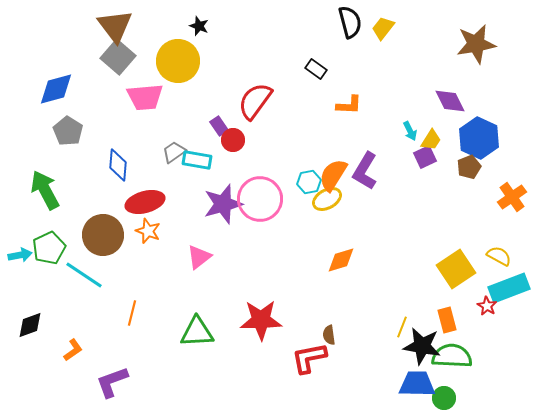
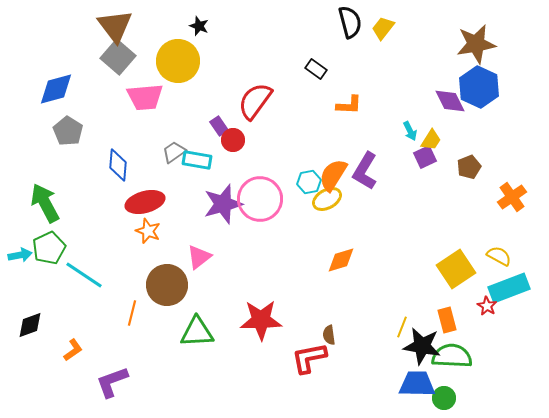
blue hexagon at (479, 138): moved 51 px up
green arrow at (45, 190): moved 13 px down
brown circle at (103, 235): moved 64 px right, 50 px down
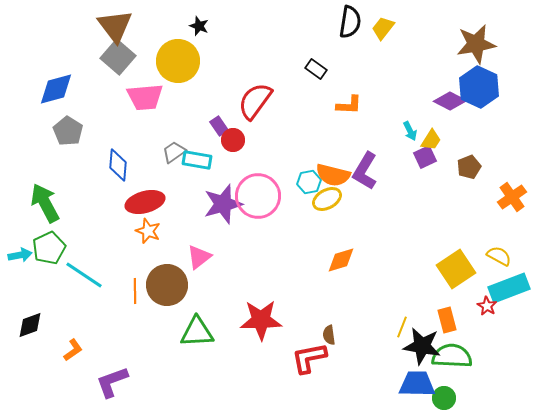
black semicircle at (350, 22): rotated 24 degrees clockwise
purple diamond at (450, 101): rotated 36 degrees counterclockwise
orange semicircle at (333, 175): rotated 108 degrees counterclockwise
pink circle at (260, 199): moved 2 px left, 3 px up
orange line at (132, 313): moved 3 px right, 22 px up; rotated 15 degrees counterclockwise
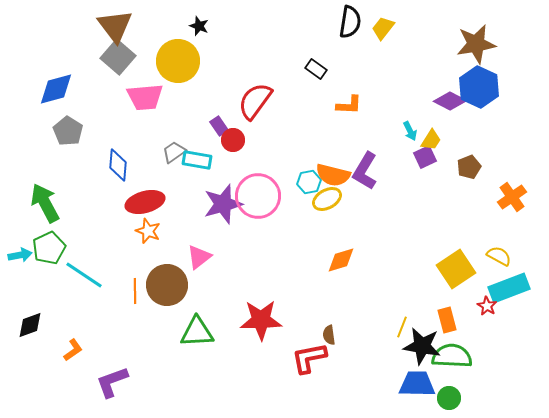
green circle at (444, 398): moved 5 px right
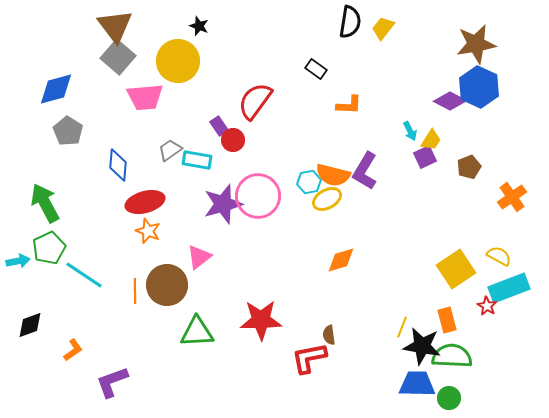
gray trapezoid at (174, 152): moved 4 px left, 2 px up
cyan arrow at (20, 255): moved 2 px left, 6 px down
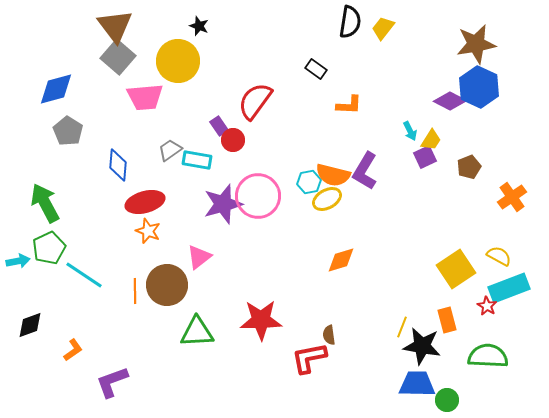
green semicircle at (452, 356): moved 36 px right
green circle at (449, 398): moved 2 px left, 2 px down
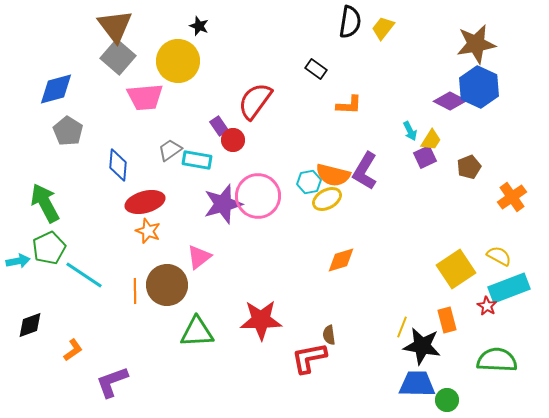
green semicircle at (488, 356): moved 9 px right, 4 px down
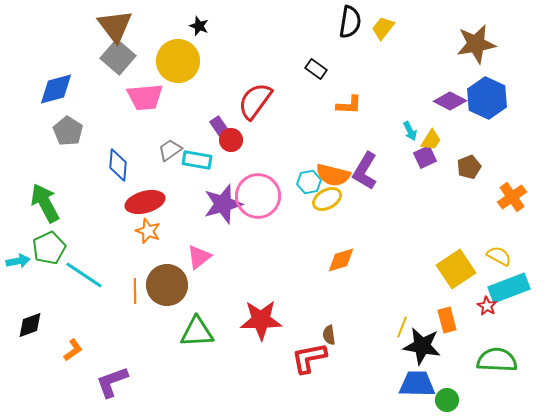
blue hexagon at (479, 87): moved 8 px right, 11 px down
red circle at (233, 140): moved 2 px left
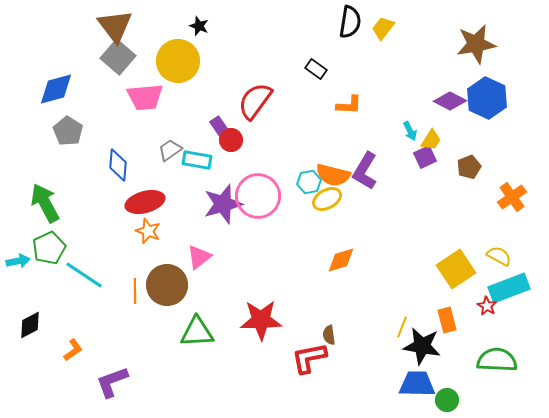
black diamond at (30, 325): rotated 8 degrees counterclockwise
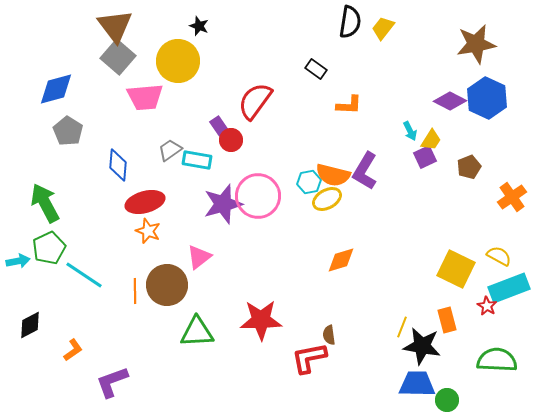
yellow square at (456, 269): rotated 30 degrees counterclockwise
